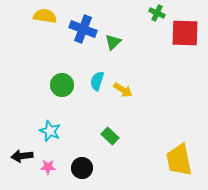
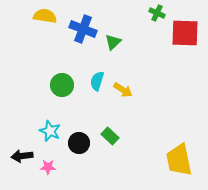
black circle: moved 3 px left, 25 px up
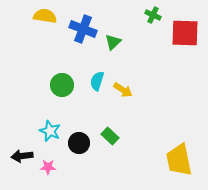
green cross: moved 4 px left, 2 px down
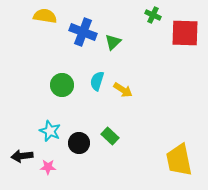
blue cross: moved 3 px down
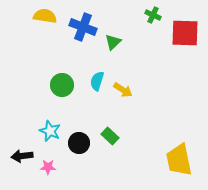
blue cross: moved 5 px up
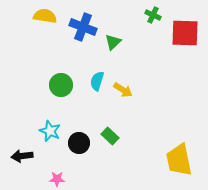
green circle: moved 1 px left
pink star: moved 9 px right, 12 px down
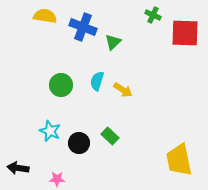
black arrow: moved 4 px left, 12 px down; rotated 15 degrees clockwise
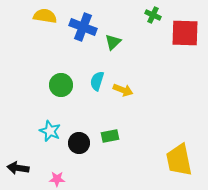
yellow arrow: rotated 12 degrees counterclockwise
green rectangle: rotated 54 degrees counterclockwise
